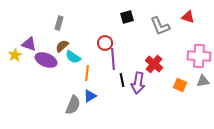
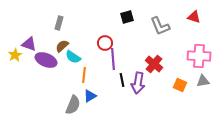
red triangle: moved 6 px right
orange line: moved 3 px left, 2 px down
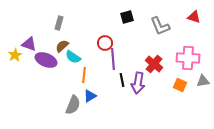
pink cross: moved 11 px left, 2 px down
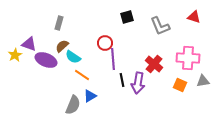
orange line: moved 2 px left; rotated 63 degrees counterclockwise
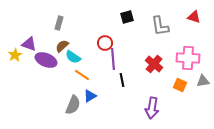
gray L-shape: rotated 15 degrees clockwise
purple arrow: moved 14 px right, 25 px down
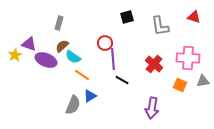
black line: rotated 48 degrees counterclockwise
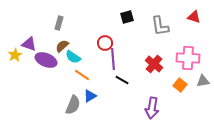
orange square: rotated 16 degrees clockwise
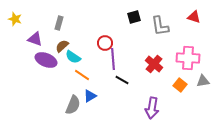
black square: moved 7 px right
purple triangle: moved 6 px right, 5 px up
yellow star: moved 36 px up; rotated 24 degrees counterclockwise
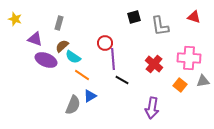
pink cross: moved 1 px right
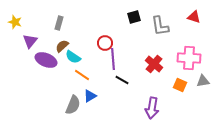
yellow star: moved 3 px down
purple triangle: moved 5 px left, 2 px down; rotated 49 degrees clockwise
orange square: rotated 16 degrees counterclockwise
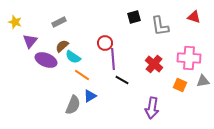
gray rectangle: moved 1 px up; rotated 48 degrees clockwise
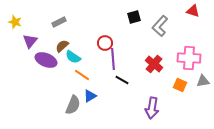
red triangle: moved 1 px left, 6 px up
gray L-shape: rotated 50 degrees clockwise
